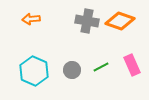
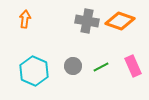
orange arrow: moved 6 px left; rotated 102 degrees clockwise
pink rectangle: moved 1 px right, 1 px down
gray circle: moved 1 px right, 4 px up
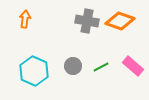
pink rectangle: rotated 25 degrees counterclockwise
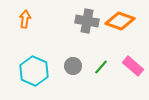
green line: rotated 21 degrees counterclockwise
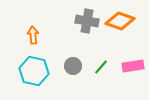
orange arrow: moved 8 px right, 16 px down; rotated 12 degrees counterclockwise
pink rectangle: rotated 50 degrees counterclockwise
cyan hexagon: rotated 12 degrees counterclockwise
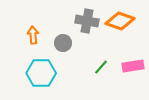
gray circle: moved 10 px left, 23 px up
cyan hexagon: moved 7 px right, 2 px down; rotated 12 degrees counterclockwise
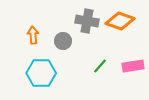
gray circle: moved 2 px up
green line: moved 1 px left, 1 px up
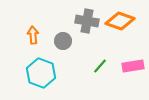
cyan hexagon: rotated 20 degrees clockwise
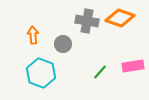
orange diamond: moved 3 px up
gray circle: moved 3 px down
green line: moved 6 px down
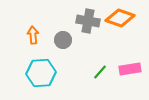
gray cross: moved 1 px right
gray circle: moved 4 px up
pink rectangle: moved 3 px left, 3 px down
cyan hexagon: rotated 24 degrees counterclockwise
